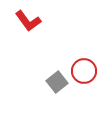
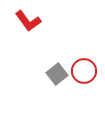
gray square: moved 8 px up
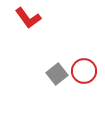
red L-shape: moved 3 px up
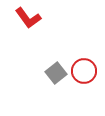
gray square: moved 1 px left, 1 px up
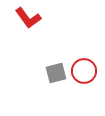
gray square: rotated 25 degrees clockwise
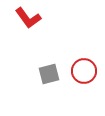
gray square: moved 7 px left, 1 px down
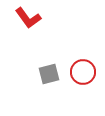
red circle: moved 1 px left, 1 px down
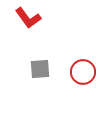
gray square: moved 9 px left, 5 px up; rotated 10 degrees clockwise
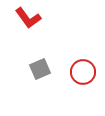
gray square: rotated 20 degrees counterclockwise
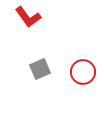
red L-shape: moved 1 px up
